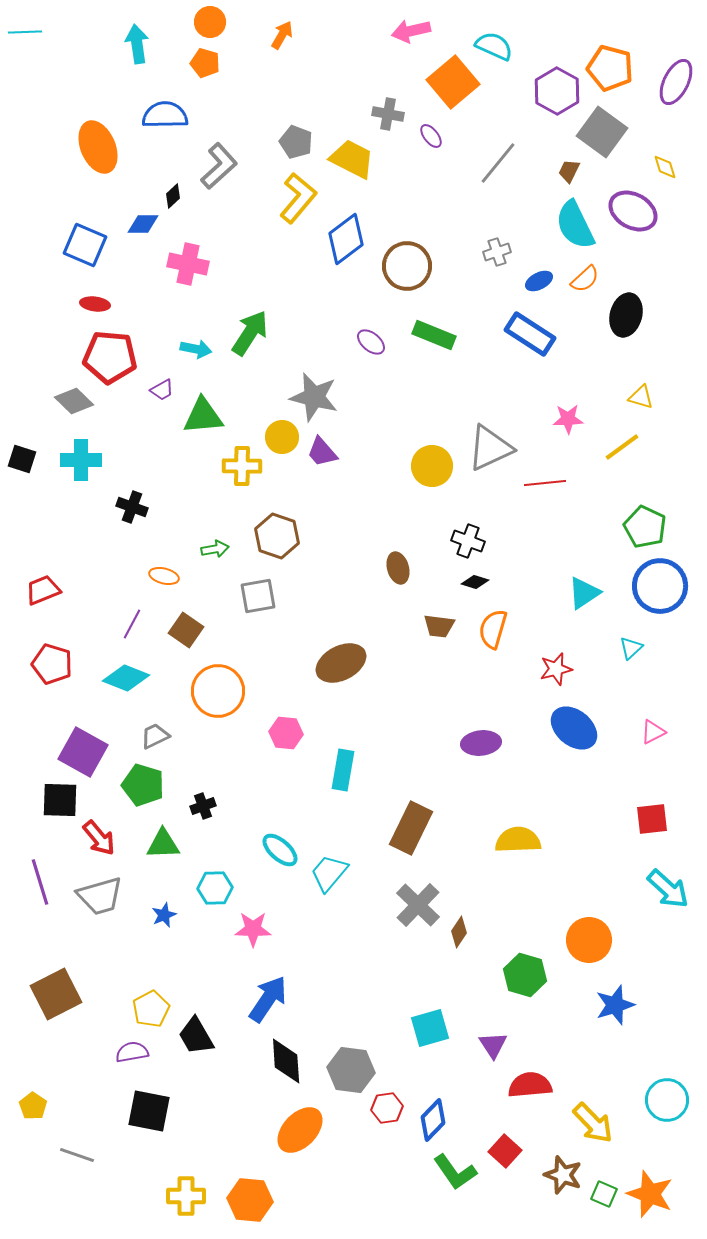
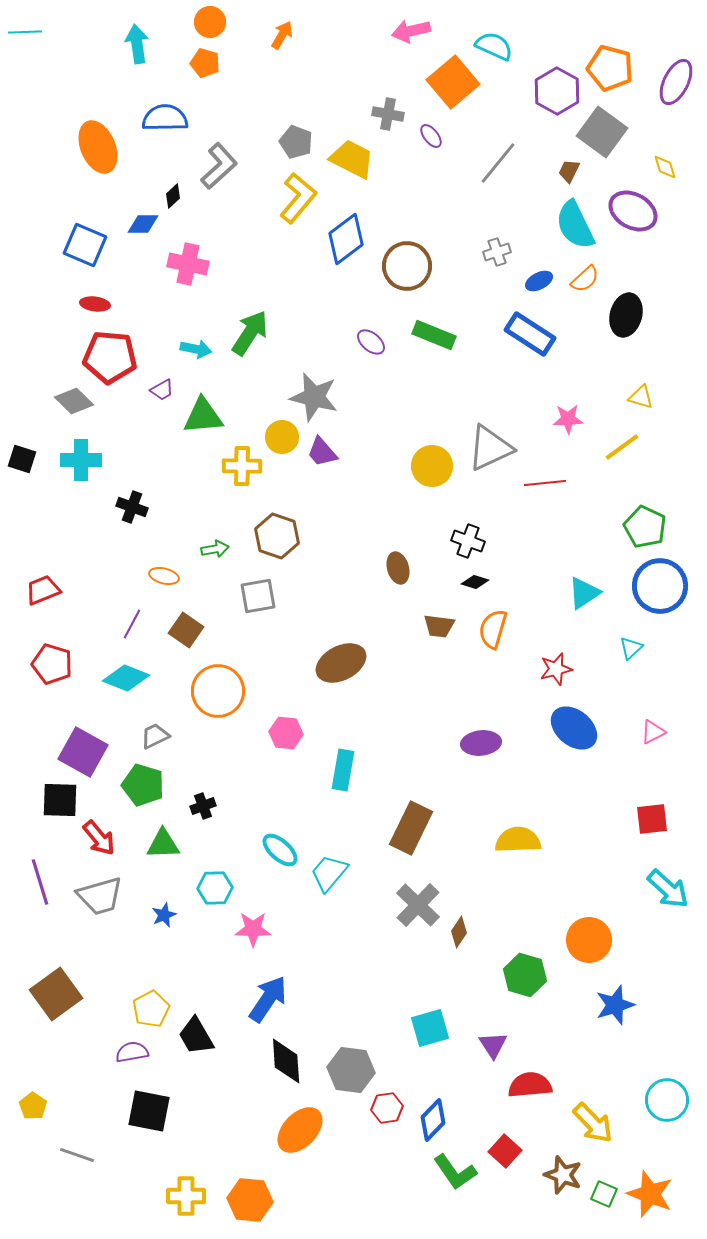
blue semicircle at (165, 115): moved 3 px down
brown square at (56, 994): rotated 9 degrees counterclockwise
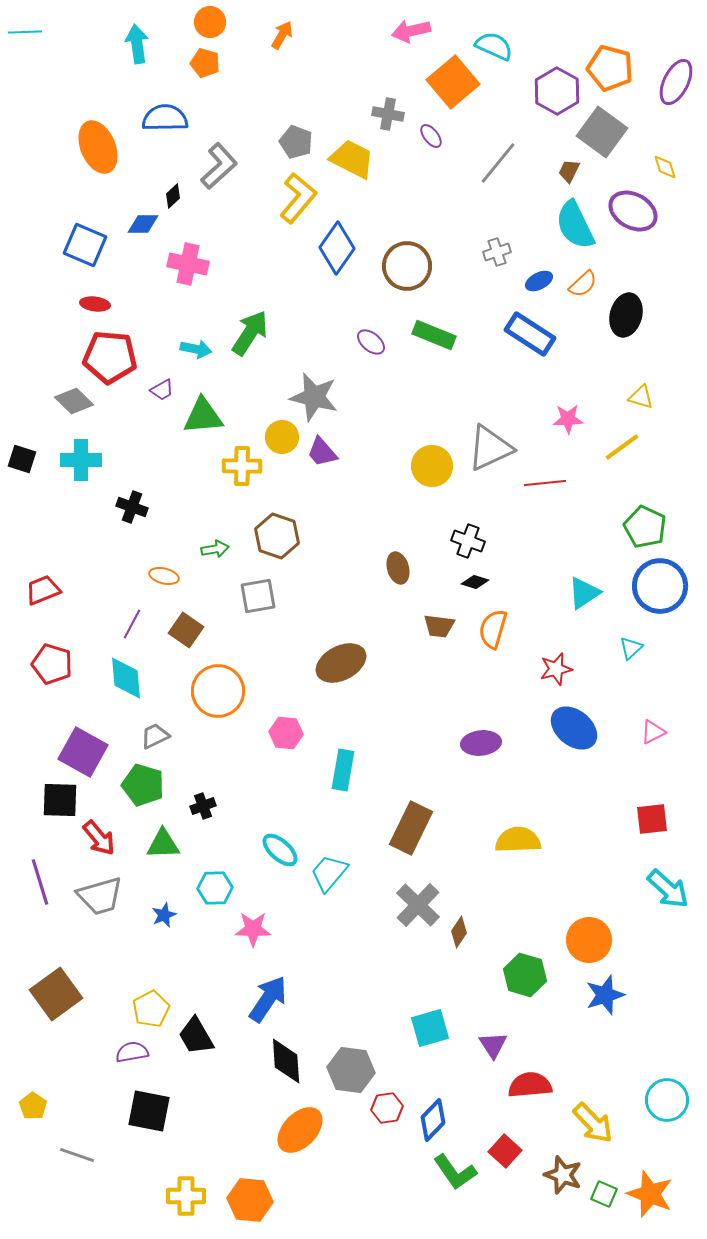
blue diamond at (346, 239): moved 9 px left, 9 px down; rotated 18 degrees counterclockwise
orange semicircle at (585, 279): moved 2 px left, 5 px down
cyan diamond at (126, 678): rotated 63 degrees clockwise
blue star at (615, 1005): moved 10 px left, 10 px up
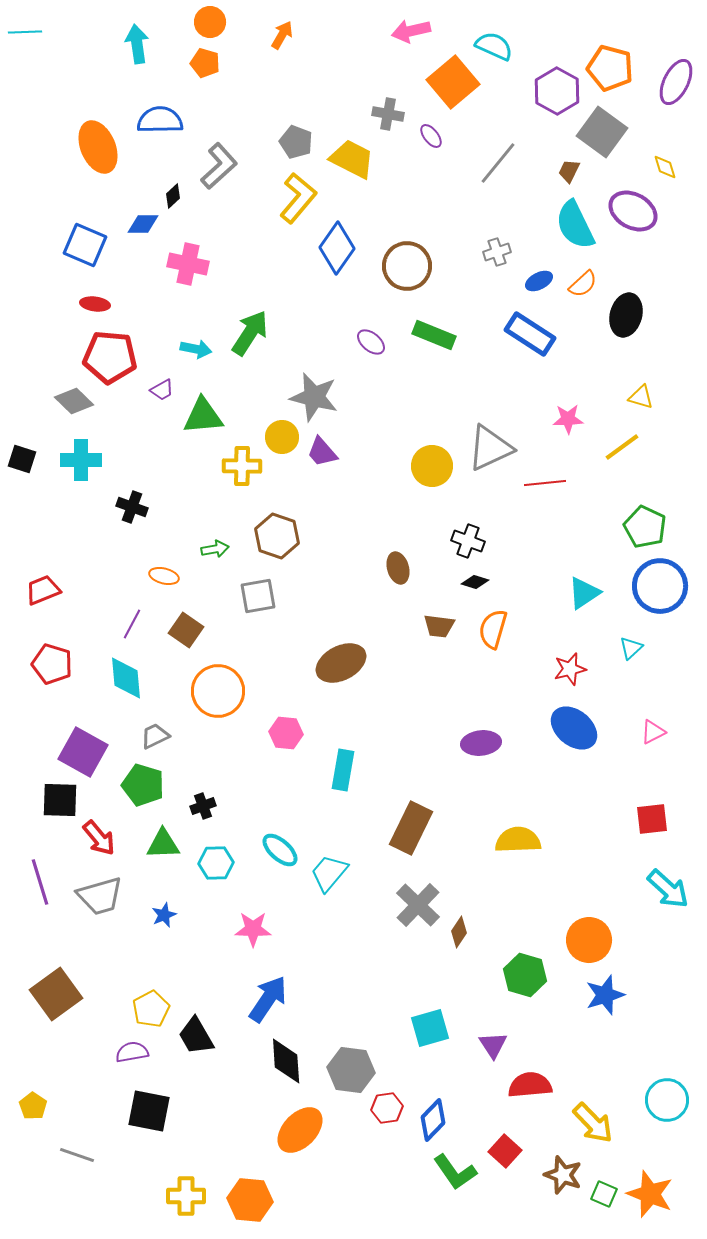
blue semicircle at (165, 118): moved 5 px left, 2 px down
red star at (556, 669): moved 14 px right
cyan hexagon at (215, 888): moved 1 px right, 25 px up
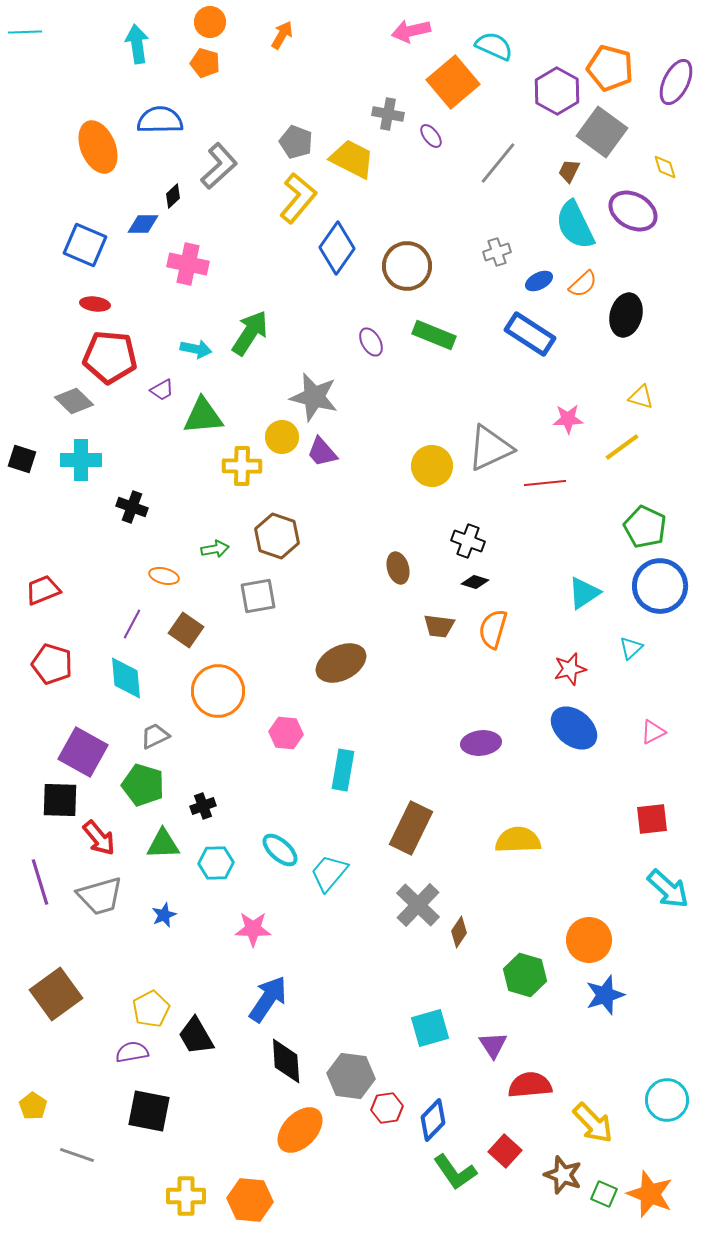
purple ellipse at (371, 342): rotated 20 degrees clockwise
gray hexagon at (351, 1070): moved 6 px down
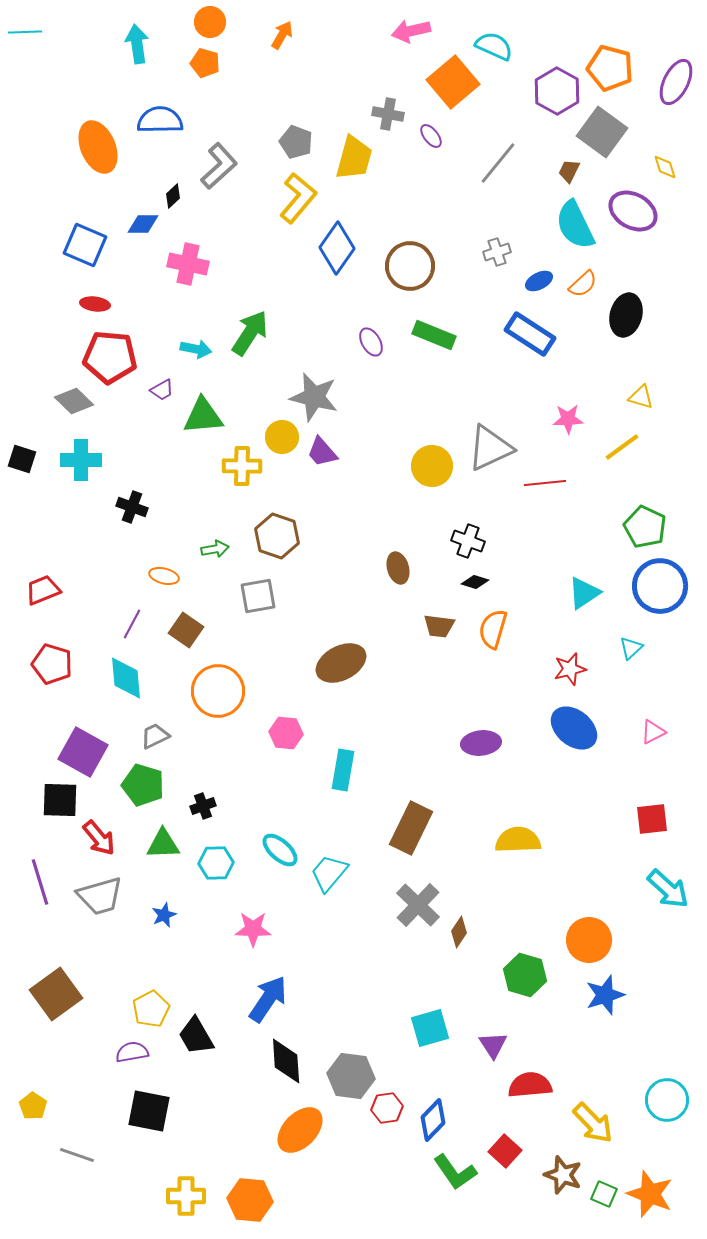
yellow trapezoid at (352, 159): moved 2 px right, 1 px up; rotated 78 degrees clockwise
brown circle at (407, 266): moved 3 px right
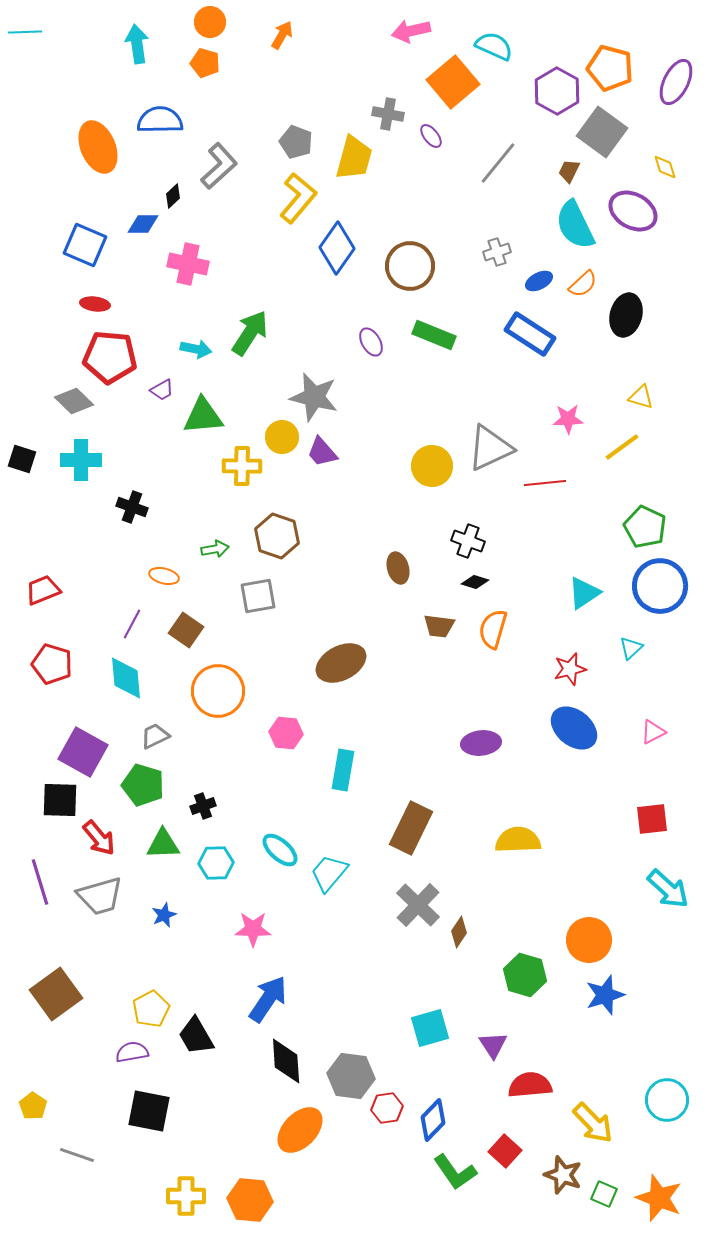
orange star at (650, 1194): moved 9 px right, 4 px down
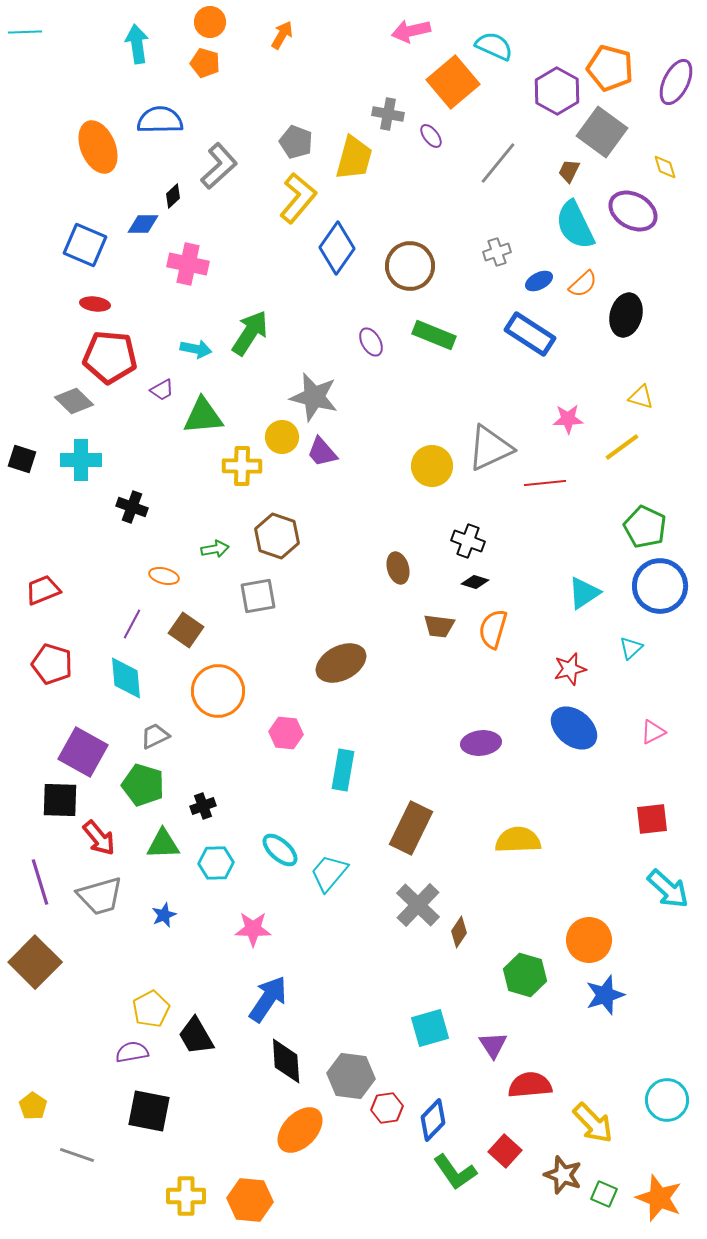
brown square at (56, 994): moved 21 px left, 32 px up; rotated 9 degrees counterclockwise
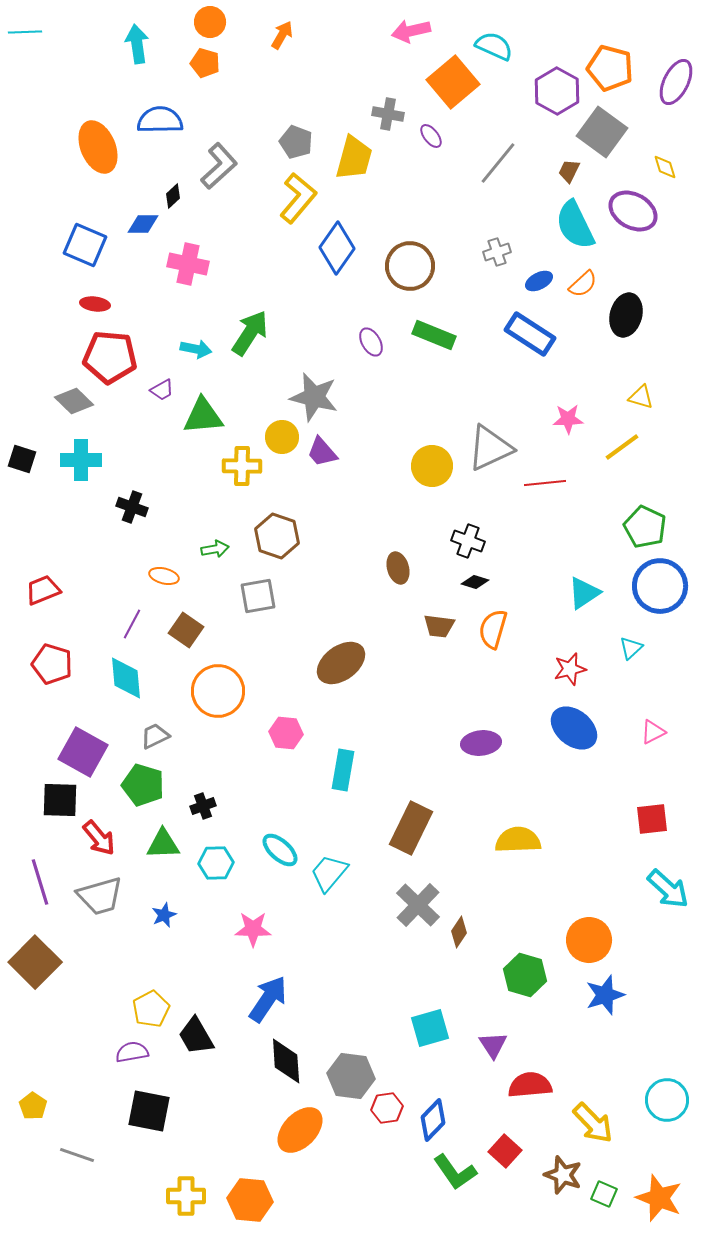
brown ellipse at (341, 663): rotated 9 degrees counterclockwise
